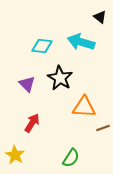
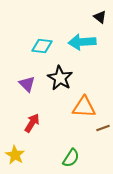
cyan arrow: moved 1 px right; rotated 20 degrees counterclockwise
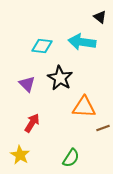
cyan arrow: rotated 12 degrees clockwise
yellow star: moved 5 px right
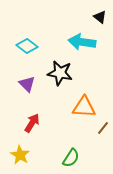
cyan diamond: moved 15 px left; rotated 30 degrees clockwise
black star: moved 5 px up; rotated 20 degrees counterclockwise
brown line: rotated 32 degrees counterclockwise
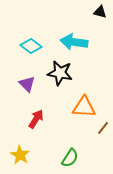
black triangle: moved 5 px up; rotated 24 degrees counterclockwise
cyan arrow: moved 8 px left
cyan diamond: moved 4 px right
red arrow: moved 4 px right, 4 px up
green semicircle: moved 1 px left
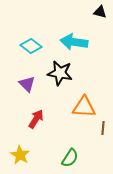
brown line: rotated 32 degrees counterclockwise
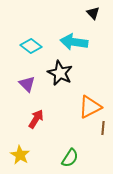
black triangle: moved 7 px left, 1 px down; rotated 32 degrees clockwise
black star: rotated 15 degrees clockwise
orange triangle: moved 6 px right; rotated 30 degrees counterclockwise
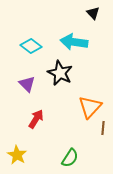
orange triangle: rotated 20 degrees counterclockwise
yellow star: moved 3 px left
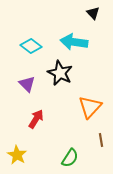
brown line: moved 2 px left, 12 px down; rotated 16 degrees counterclockwise
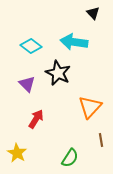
black star: moved 2 px left
yellow star: moved 2 px up
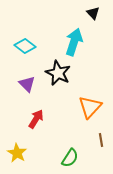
cyan arrow: rotated 100 degrees clockwise
cyan diamond: moved 6 px left
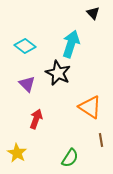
cyan arrow: moved 3 px left, 2 px down
orange triangle: rotated 40 degrees counterclockwise
red arrow: rotated 12 degrees counterclockwise
